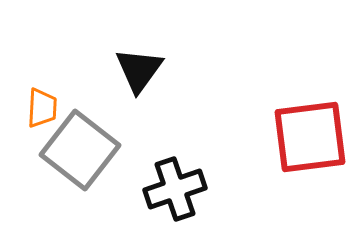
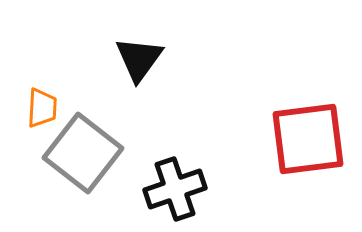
black triangle: moved 11 px up
red square: moved 2 px left, 2 px down
gray square: moved 3 px right, 3 px down
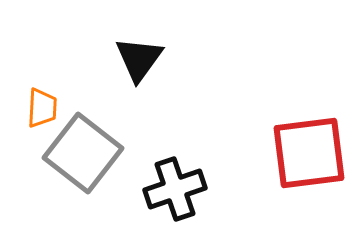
red square: moved 1 px right, 14 px down
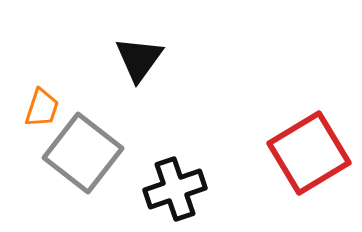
orange trapezoid: rotated 15 degrees clockwise
red square: rotated 24 degrees counterclockwise
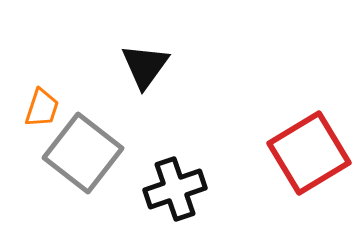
black triangle: moved 6 px right, 7 px down
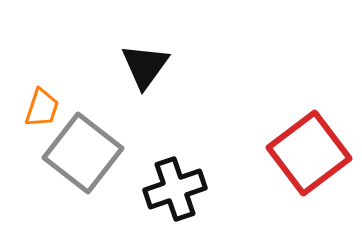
red square: rotated 6 degrees counterclockwise
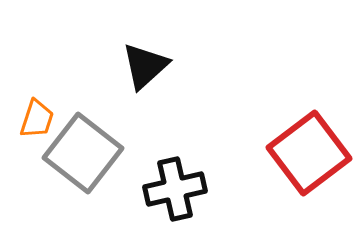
black triangle: rotated 12 degrees clockwise
orange trapezoid: moved 5 px left, 11 px down
black cross: rotated 6 degrees clockwise
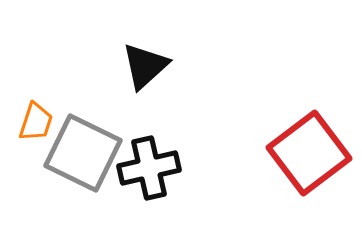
orange trapezoid: moved 1 px left, 3 px down
gray square: rotated 12 degrees counterclockwise
black cross: moved 26 px left, 21 px up
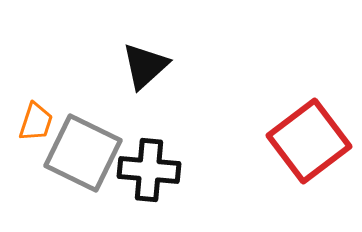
red square: moved 12 px up
black cross: moved 2 px down; rotated 18 degrees clockwise
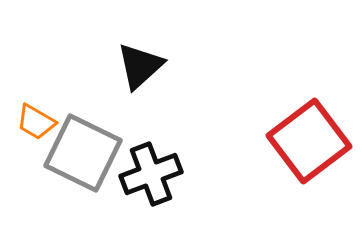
black triangle: moved 5 px left
orange trapezoid: rotated 102 degrees clockwise
black cross: moved 2 px right, 4 px down; rotated 26 degrees counterclockwise
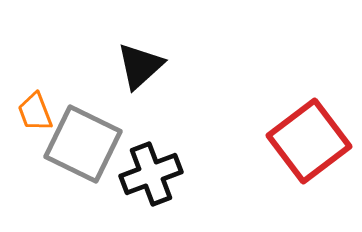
orange trapezoid: moved 1 px left, 10 px up; rotated 39 degrees clockwise
gray square: moved 9 px up
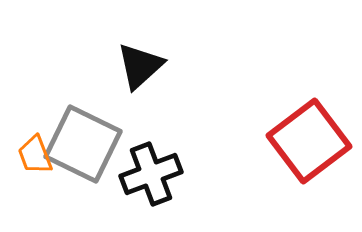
orange trapezoid: moved 43 px down
